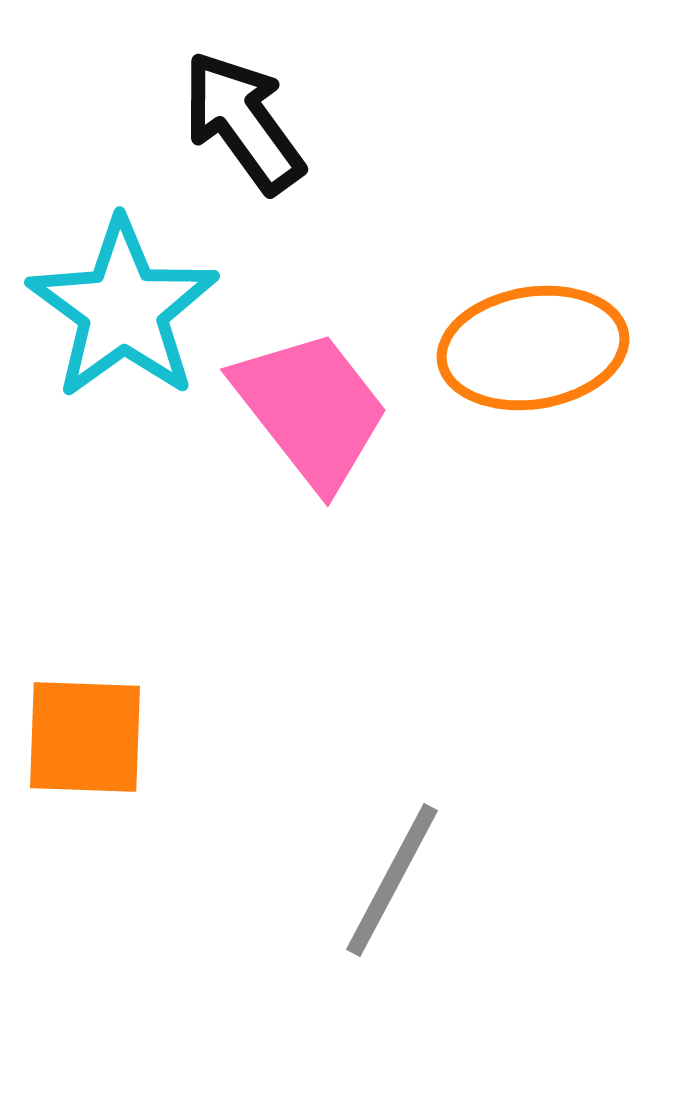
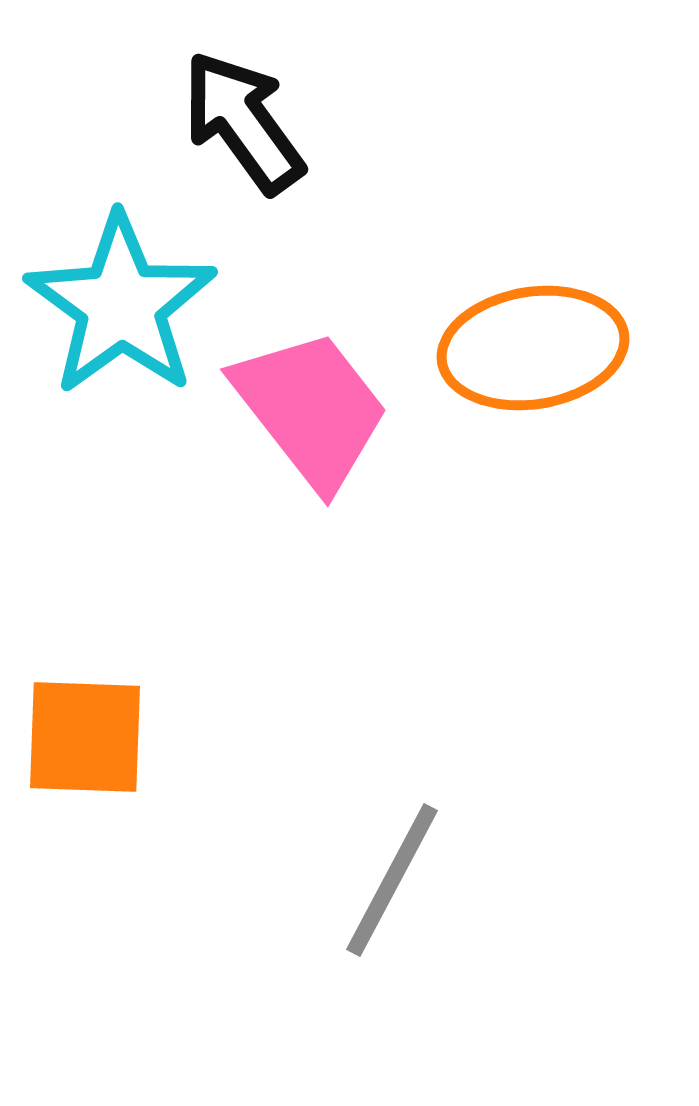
cyan star: moved 2 px left, 4 px up
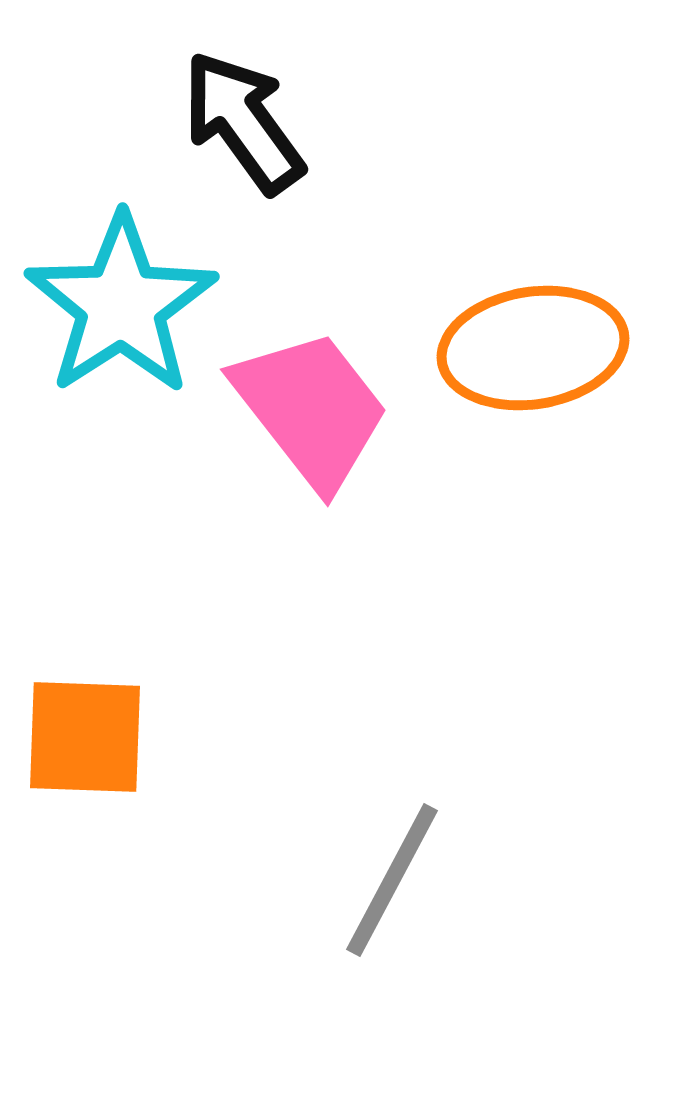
cyan star: rotated 3 degrees clockwise
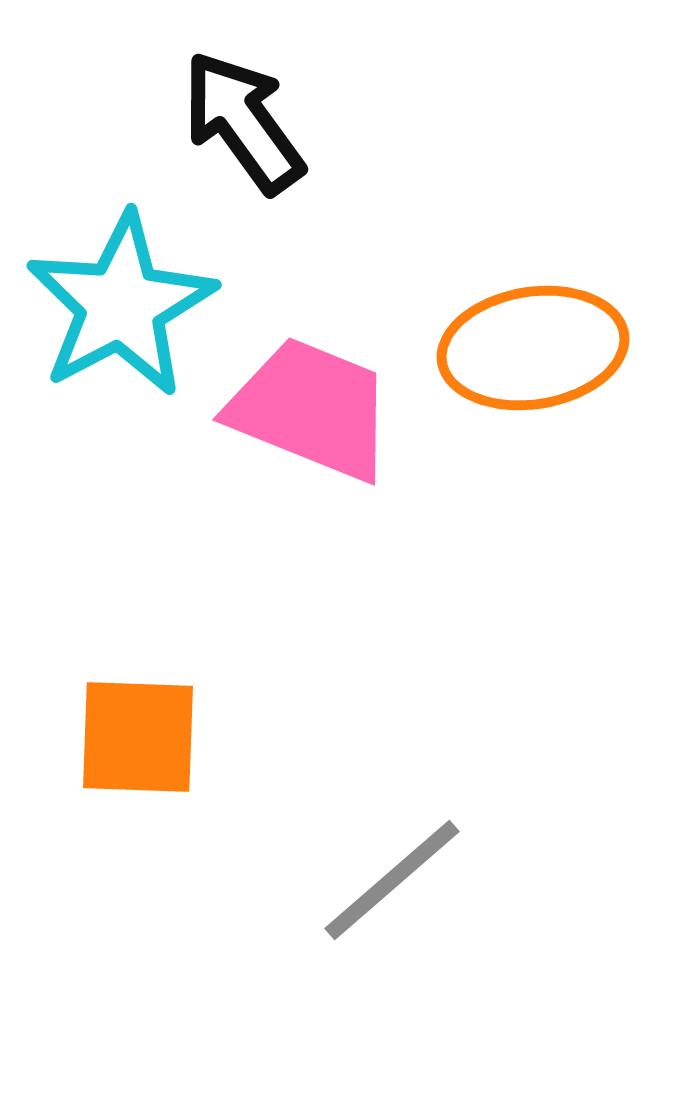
cyan star: rotated 5 degrees clockwise
pink trapezoid: rotated 30 degrees counterclockwise
orange square: moved 53 px right
gray line: rotated 21 degrees clockwise
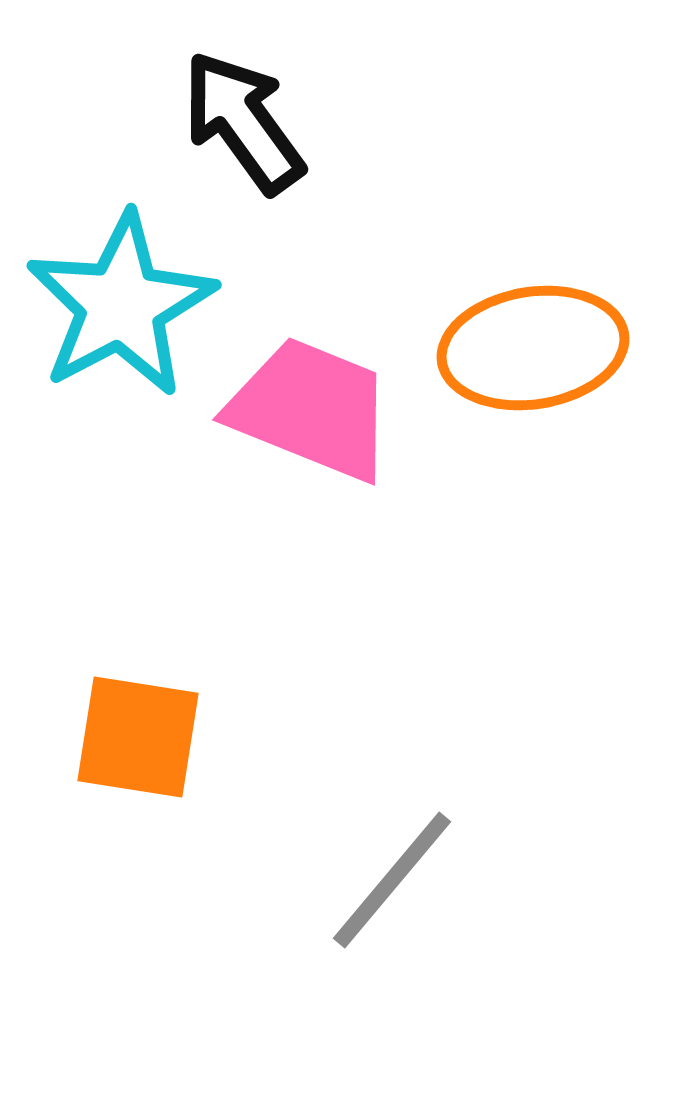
orange square: rotated 7 degrees clockwise
gray line: rotated 9 degrees counterclockwise
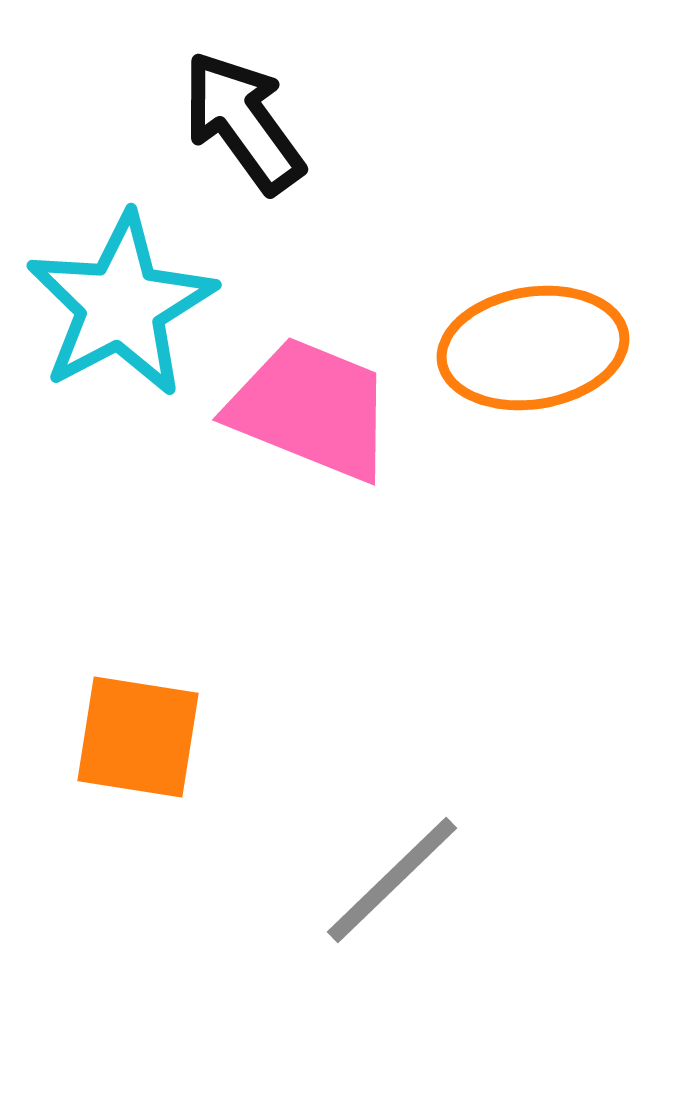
gray line: rotated 6 degrees clockwise
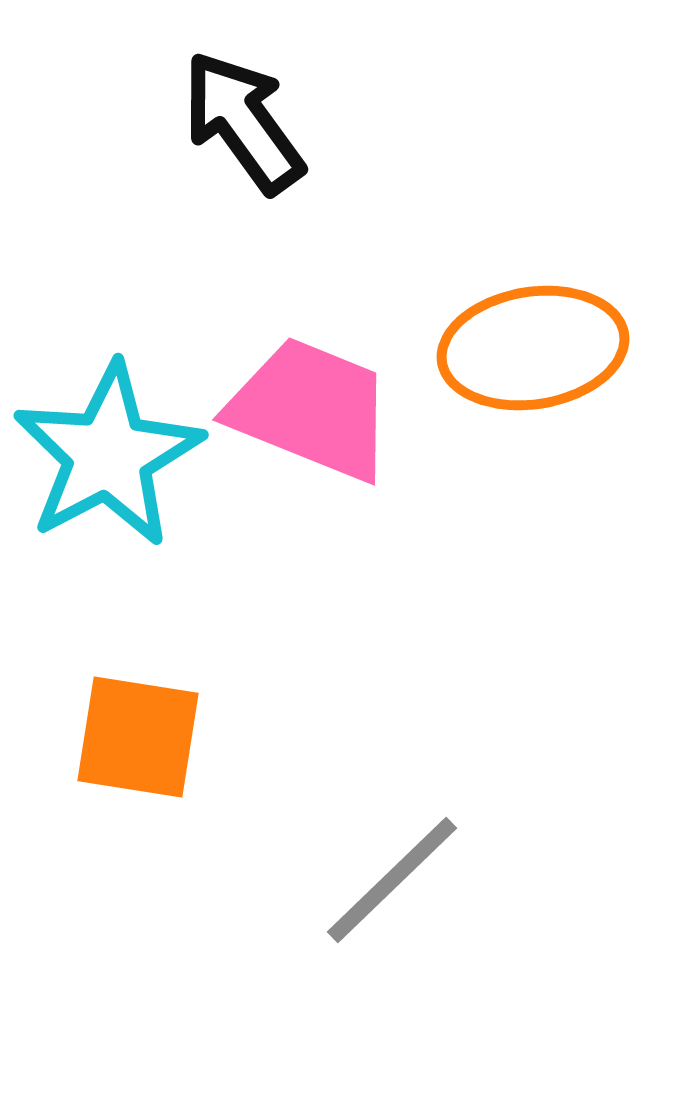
cyan star: moved 13 px left, 150 px down
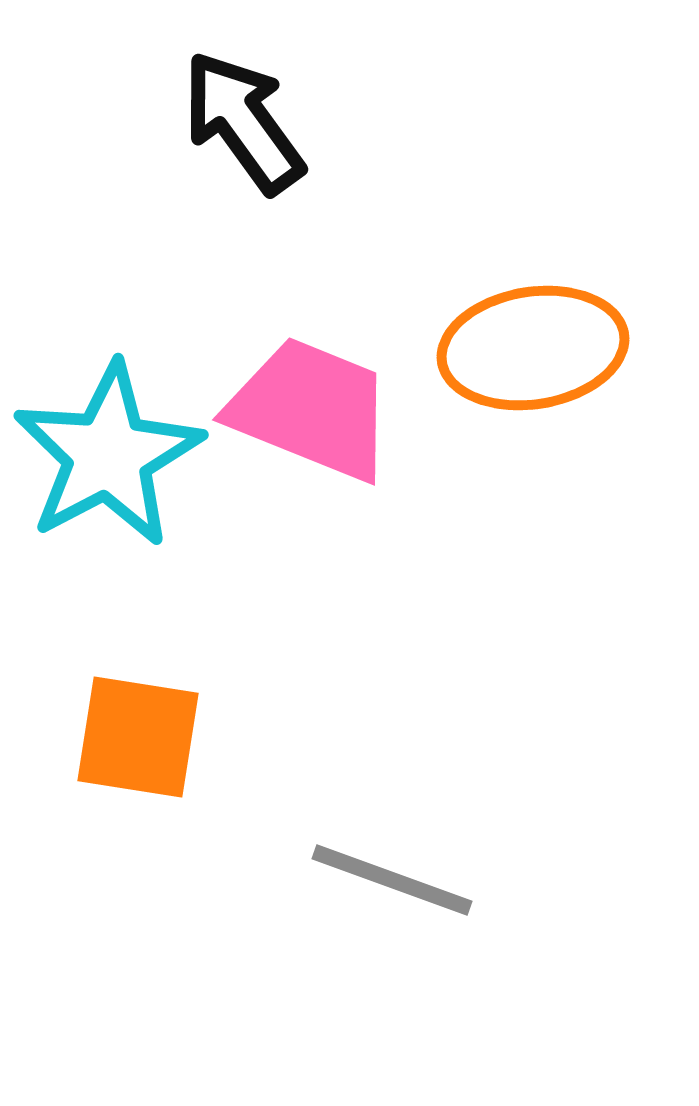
gray line: rotated 64 degrees clockwise
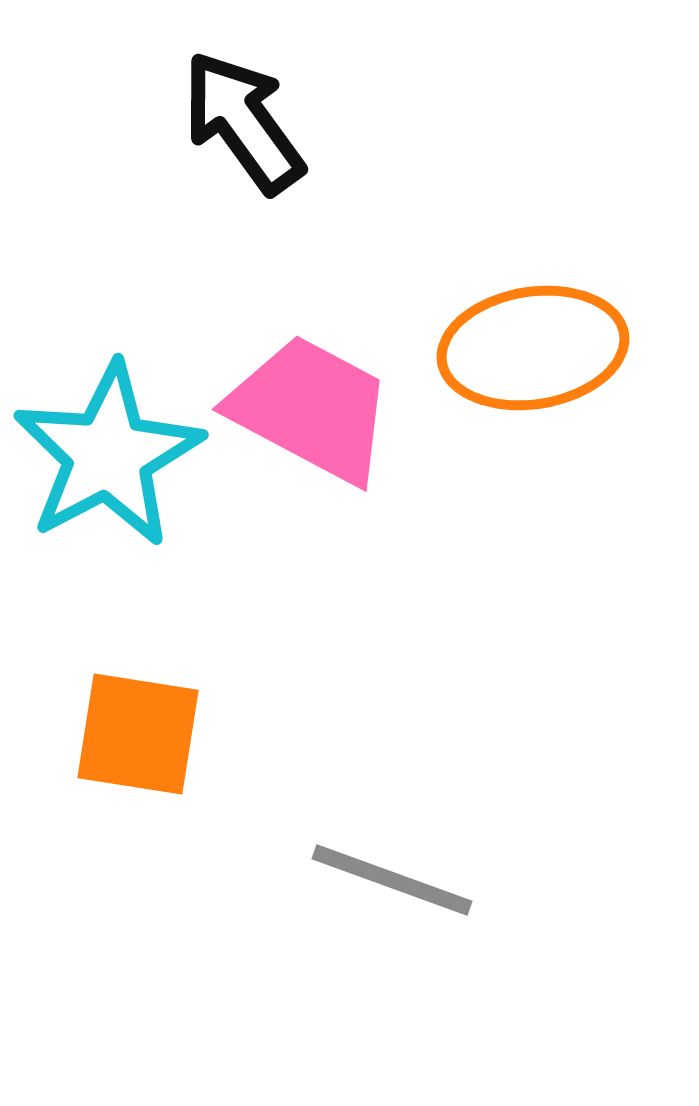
pink trapezoid: rotated 6 degrees clockwise
orange square: moved 3 px up
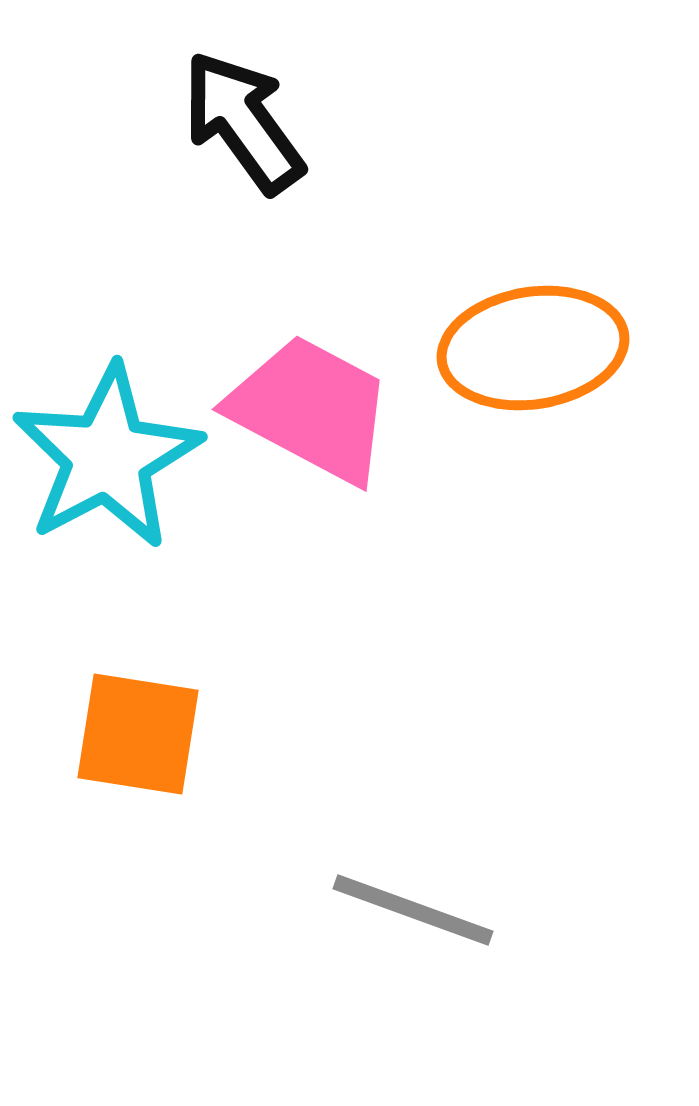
cyan star: moved 1 px left, 2 px down
gray line: moved 21 px right, 30 px down
